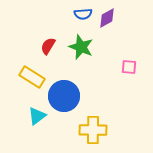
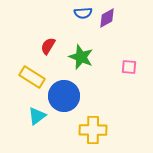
blue semicircle: moved 1 px up
green star: moved 10 px down
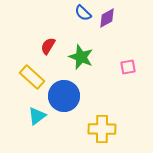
blue semicircle: rotated 48 degrees clockwise
pink square: moved 1 px left; rotated 14 degrees counterclockwise
yellow rectangle: rotated 10 degrees clockwise
yellow cross: moved 9 px right, 1 px up
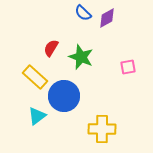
red semicircle: moved 3 px right, 2 px down
yellow rectangle: moved 3 px right
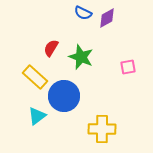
blue semicircle: rotated 18 degrees counterclockwise
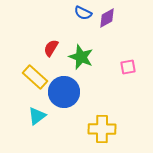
blue circle: moved 4 px up
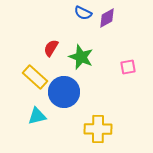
cyan triangle: rotated 24 degrees clockwise
yellow cross: moved 4 px left
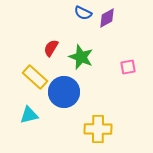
cyan triangle: moved 8 px left, 1 px up
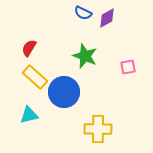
red semicircle: moved 22 px left
green star: moved 4 px right, 1 px up
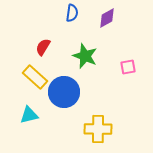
blue semicircle: moved 11 px left; rotated 108 degrees counterclockwise
red semicircle: moved 14 px right, 1 px up
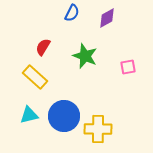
blue semicircle: rotated 18 degrees clockwise
blue circle: moved 24 px down
